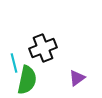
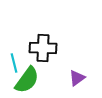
black cross: rotated 24 degrees clockwise
green semicircle: rotated 24 degrees clockwise
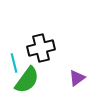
black cross: moved 2 px left; rotated 16 degrees counterclockwise
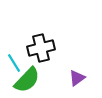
cyan line: rotated 18 degrees counterclockwise
green semicircle: rotated 8 degrees clockwise
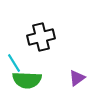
black cross: moved 11 px up
green semicircle: rotated 48 degrees clockwise
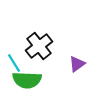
black cross: moved 2 px left, 9 px down; rotated 24 degrees counterclockwise
purple triangle: moved 14 px up
